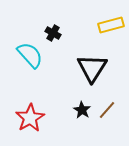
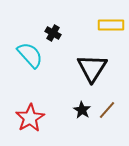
yellow rectangle: rotated 15 degrees clockwise
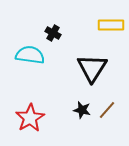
cyan semicircle: rotated 40 degrees counterclockwise
black star: rotated 18 degrees counterclockwise
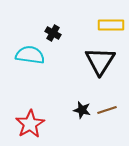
black triangle: moved 8 px right, 7 px up
brown line: rotated 30 degrees clockwise
red star: moved 6 px down
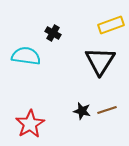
yellow rectangle: rotated 20 degrees counterclockwise
cyan semicircle: moved 4 px left, 1 px down
black star: moved 1 px down
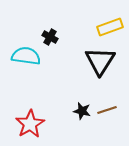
yellow rectangle: moved 1 px left, 2 px down
black cross: moved 3 px left, 4 px down
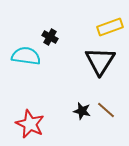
brown line: moved 1 px left; rotated 60 degrees clockwise
red star: rotated 16 degrees counterclockwise
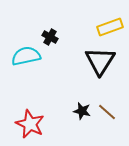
cyan semicircle: rotated 20 degrees counterclockwise
brown line: moved 1 px right, 2 px down
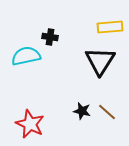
yellow rectangle: rotated 15 degrees clockwise
black cross: rotated 21 degrees counterclockwise
